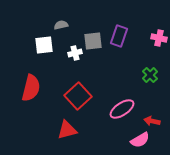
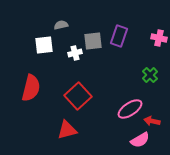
pink ellipse: moved 8 px right
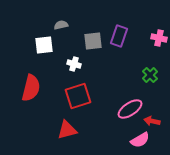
white cross: moved 1 px left, 11 px down; rotated 32 degrees clockwise
red square: rotated 24 degrees clockwise
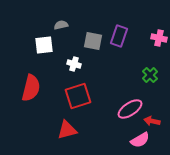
gray square: rotated 18 degrees clockwise
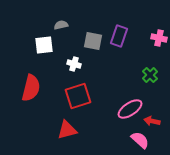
pink semicircle: rotated 108 degrees counterclockwise
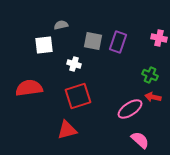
purple rectangle: moved 1 px left, 6 px down
green cross: rotated 21 degrees counterclockwise
red semicircle: moved 2 px left; rotated 112 degrees counterclockwise
red arrow: moved 1 px right, 24 px up
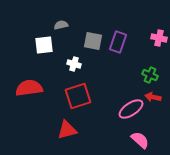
pink ellipse: moved 1 px right
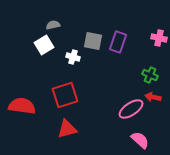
gray semicircle: moved 8 px left
white square: rotated 24 degrees counterclockwise
white cross: moved 1 px left, 7 px up
red semicircle: moved 7 px left, 18 px down; rotated 16 degrees clockwise
red square: moved 13 px left, 1 px up
red triangle: moved 1 px up
